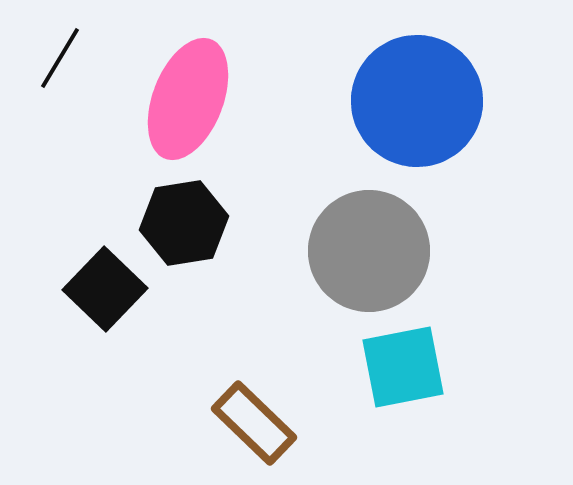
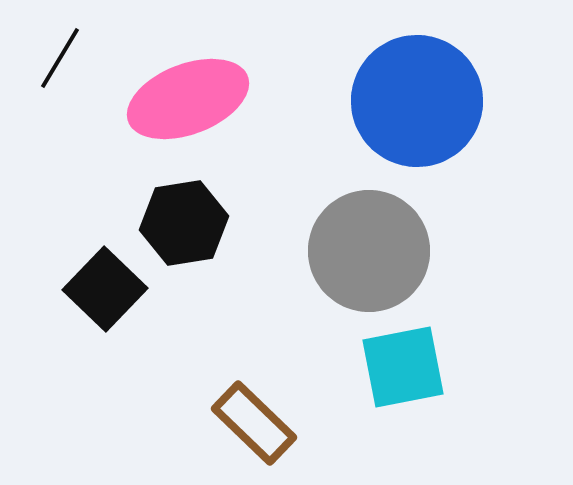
pink ellipse: rotated 48 degrees clockwise
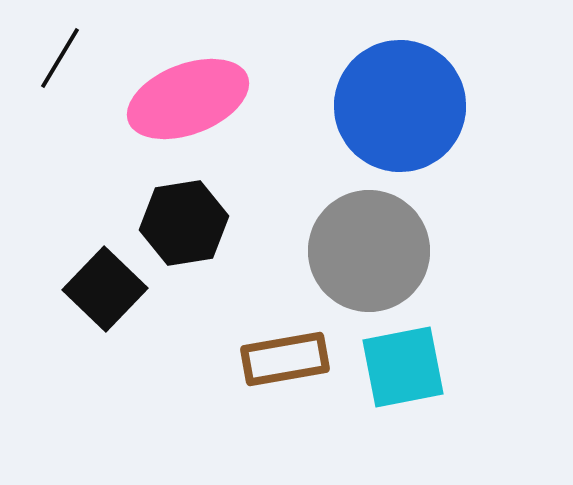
blue circle: moved 17 px left, 5 px down
brown rectangle: moved 31 px right, 64 px up; rotated 54 degrees counterclockwise
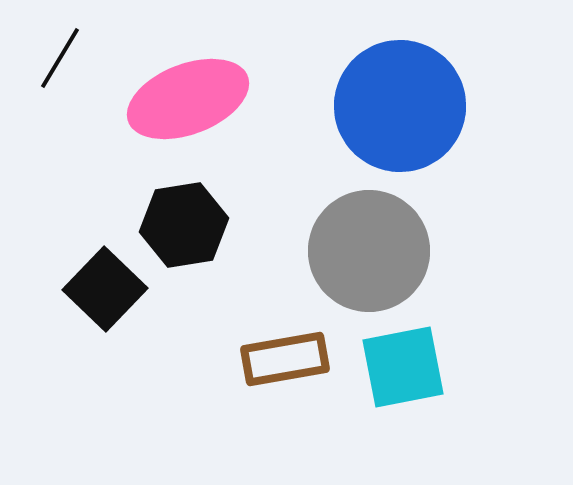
black hexagon: moved 2 px down
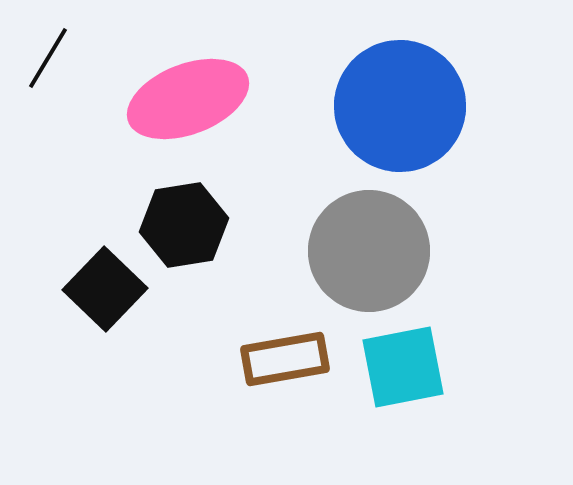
black line: moved 12 px left
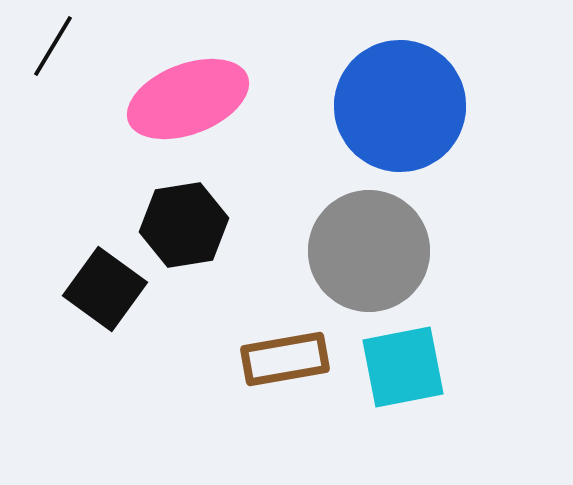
black line: moved 5 px right, 12 px up
black square: rotated 8 degrees counterclockwise
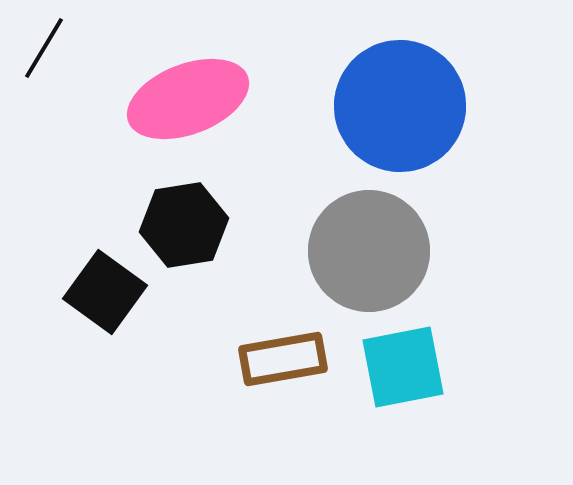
black line: moved 9 px left, 2 px down
black square: moved 3 px down
brown rectangle: moved 2 px left
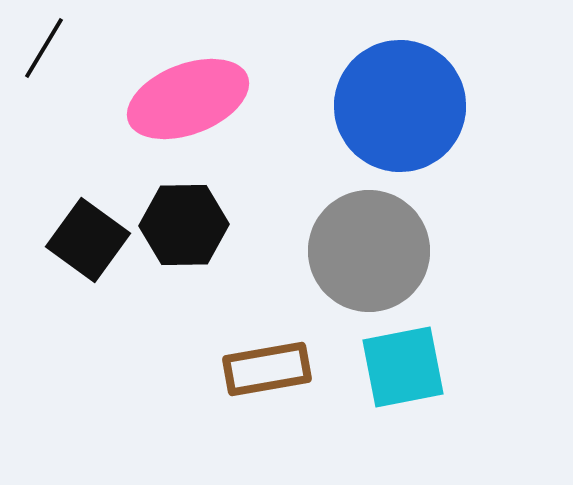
black hexagon: rotated 8 degrees clockwise
black square: moved 17 px left, 52 px up
brown rectangle: moved 16 px left, 10 px down
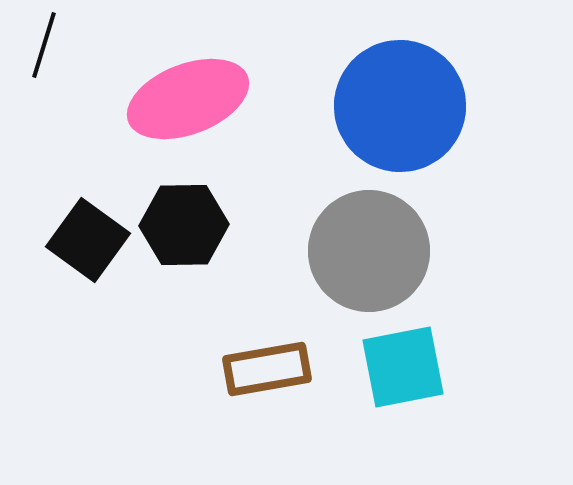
black line: moved 3 px up; rotated 14 degrees counterclockwise
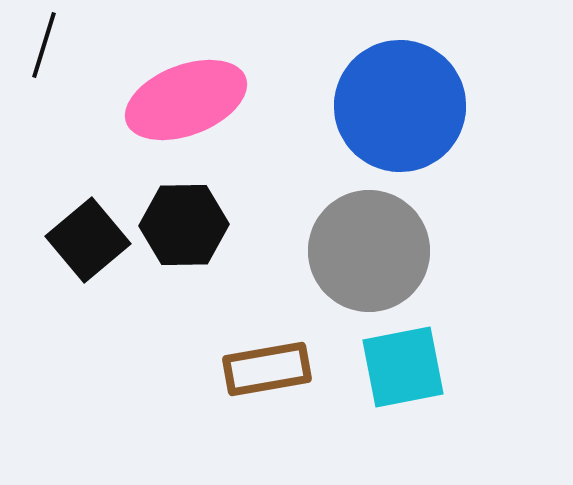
pink ellipse: moved 2 px left, 1 px down
black square: rotated 14 degrees clockwise
